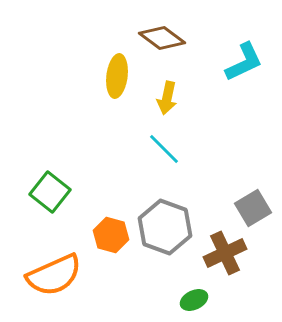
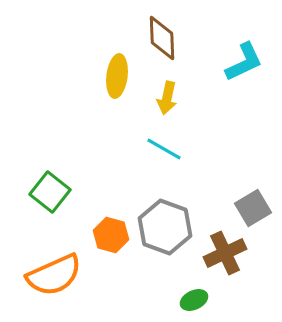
brown diamond: rotated 51 degrees clockwise
cyan line: rotated 15 degrees counterclockwise
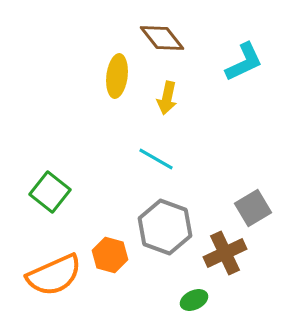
brown diamond: rotated 36 degrees counterclockwise
cyan line: moved 8 px left, 10 px down
orange hexagon: moved 1 px left, 20 px down
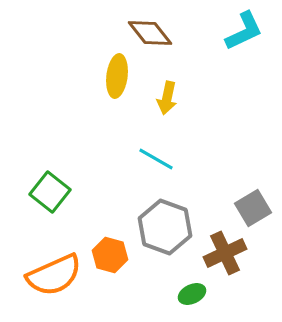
brown diamond: moved 12 px left, 5 px up
cyan L-shape: moved 31 px up
green ellipse: moved 2 px left, 6 px up
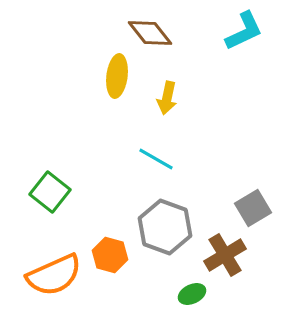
brown cross: moved 2 px down; rotated 6 degrees counterclockwise
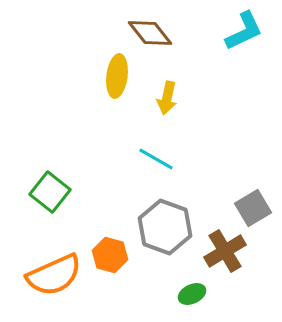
brown cross: moved 4 px up
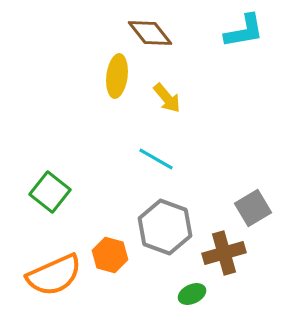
cyan L-shape: rotated 15 degrees clockwise
yellow arrow: rotated 52 degrees counterclockwise
brown cross: moved 1 px left, 2 px down; rotated 15 degrees clockwise
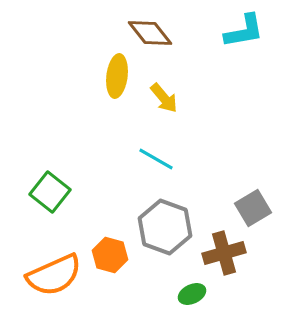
yellow arrow: moved 3 px left
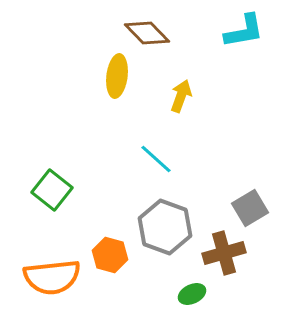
brown diamond: moved 3 px left; rotated 6 degrees counterclockwise
yellow arrow: moved 17 px right, 2 px up; rotated 120 degrees counterclockwise
cyan line: rotated 12 degrees clockwise
green square: moved 2 px right, 2 px up
gray square: moved 3 px left
orange semicircle: moved 2 px left, 2 px down; rotated 18 degrees clockwise
